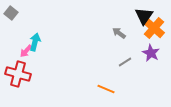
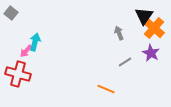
gray arrow: rotated 32 degrees clockwise
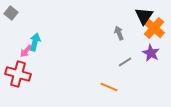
orange line: moved 3 px right, 2 px up
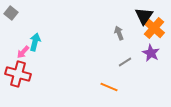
pink arrow: moved 3 px left, 1 px down
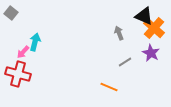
black triangle: rotated 42 degrees counterclockwise
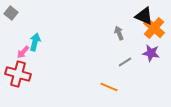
purple star: rotated 18 degrees counterclockwise
